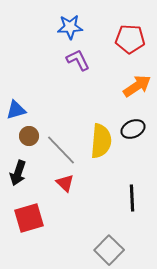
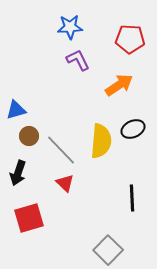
orange arrow: moved 18 px left, 1 px up
gray square: moved 1 px left
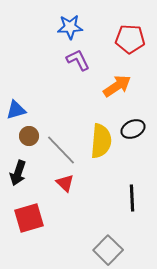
orange arrow: moved 2 px left, 1 px down
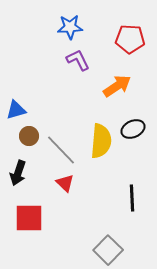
red square: rotated 16 degrees clockwise
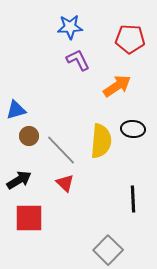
black ellipse: rotated 30 degrees clockwise
black arrow: moved 1 px right, 7 px down; rotated 140 degrees counterclockwise
black line: moved 1 px right, 1 px down
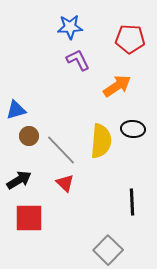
black line: moved 1 px left, 3 px down
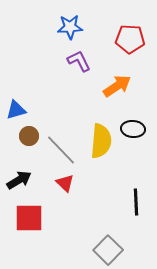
purple L-shape: moved 1 px right, 1 px down
black line: moved 4 px right
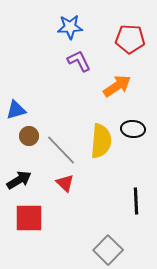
black line: moved 1 px up
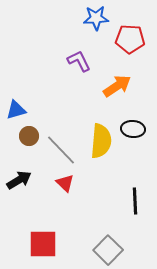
blue star: moved 26 px right, 9 px up
black line: moved 1 px left
red square: moved 14 px right, 26 px down
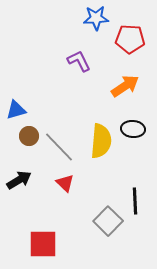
orange arrow: moved 8 px right
gray line: moved 2 px left, 3 px up
gray square: moved 29 px up
